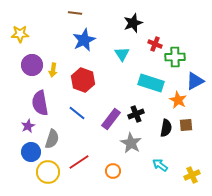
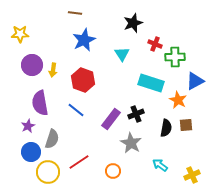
blue line: moved 1 px left, 3 px up
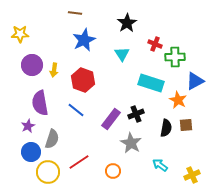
black star: moved 6 px left; rotated 12 degrees counterclockwise
yellow arrow: moved 1 px right
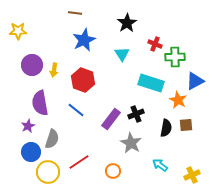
yellow star: moved 2 px left, 3 px up
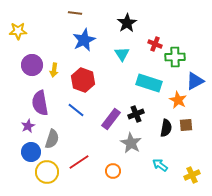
cyan rectangle: moved 2 px left
yellow circle: moved 1 px left
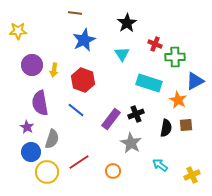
purple star: moved 1 px left, 1 px down; rotated 16 degrees counterclockwise
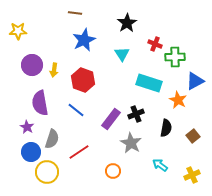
brown square: moved 7 px right, 11 px down; rotated 32 degrees counterclockwise
red line: moved 10 px up
